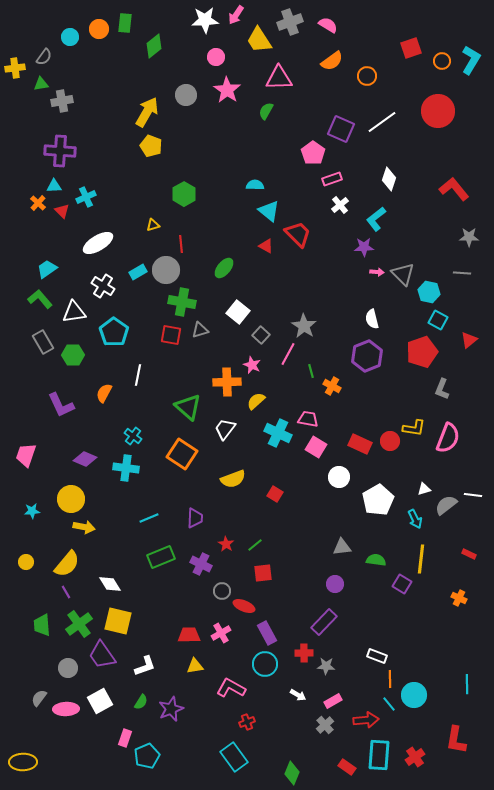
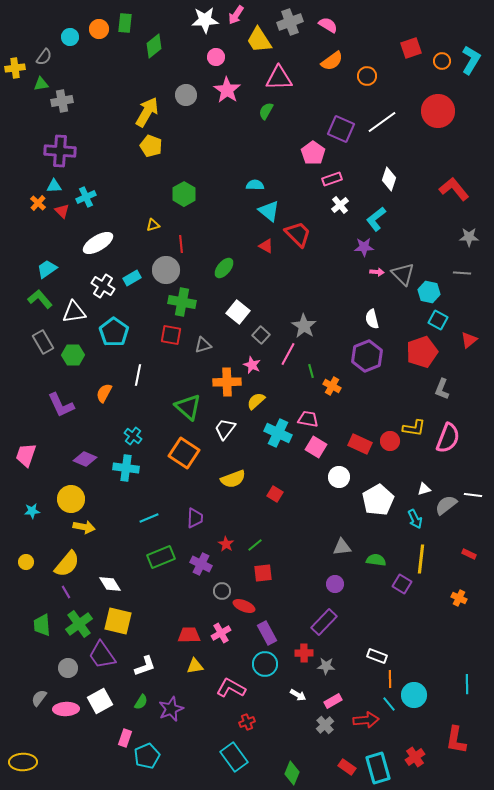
cyan rectangle at (138, 272): moved 6 px left, 6 px down
gray triangle at (200, 330): moved 3 px right, 15 px down
orange square at (182, 454): moved 2 px right, 1 px up
cyan rectangle at (379, 755): moved 1 px left, 13 px down; rotated 20 degrees counterclockwise
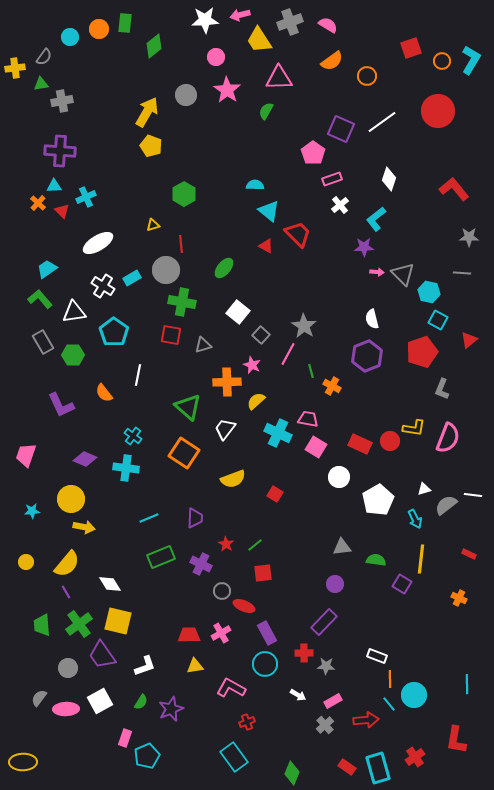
pink arrow at (236, 15): moved 4 px right; rotated 42 degrees clockwise
orange semicircle at (104, 393): rotated 66 degrees counterclockwise
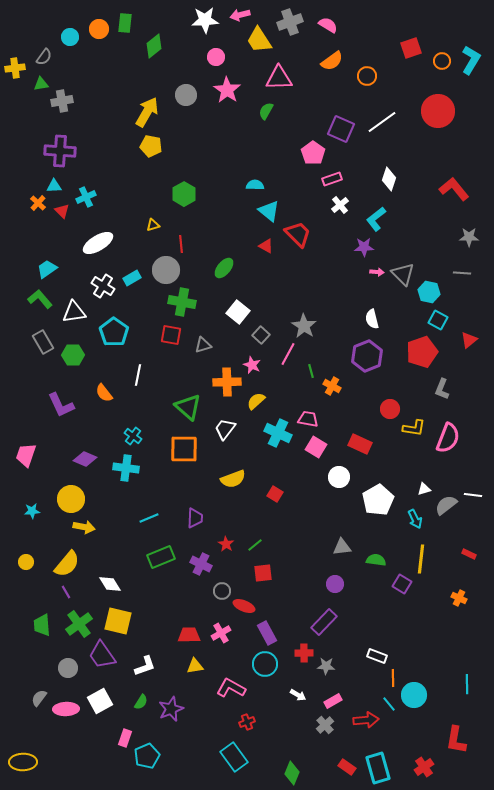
yellow pentagon at (151, 146): rotated 10 degrees counterclockwise
red circle at (390, 441): moved 32 px up
orange square at (184, 453): moved 4 px up; rotated 32 degrees counterclockwise
orange line at (390, 679): moved 3 px right, 1 px up
red cross at (415, 757): moved 9 px right, 10 px down
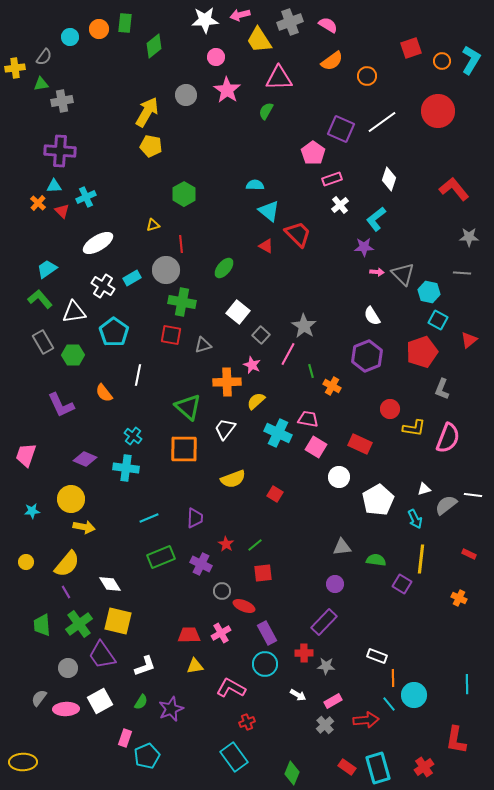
white semicircle at (372, 319): moved 3 px up; rotated 18 degrees counterclockwise
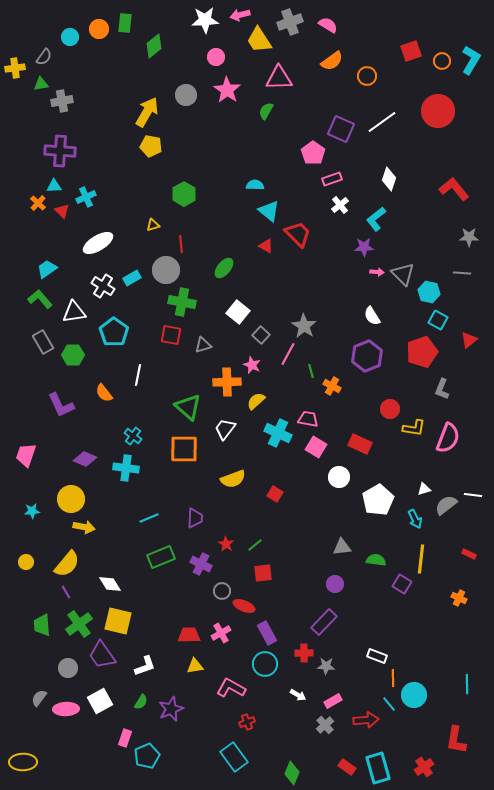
red square at (411, 48): moved 3 px down
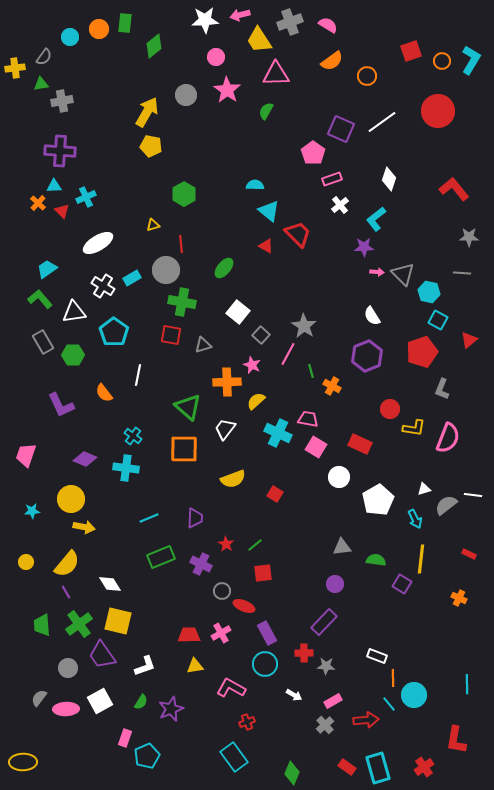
pink triangle at (279, 78): moved 3 px left, 4 px up
white arrow at (298, 695): moved 4 px left
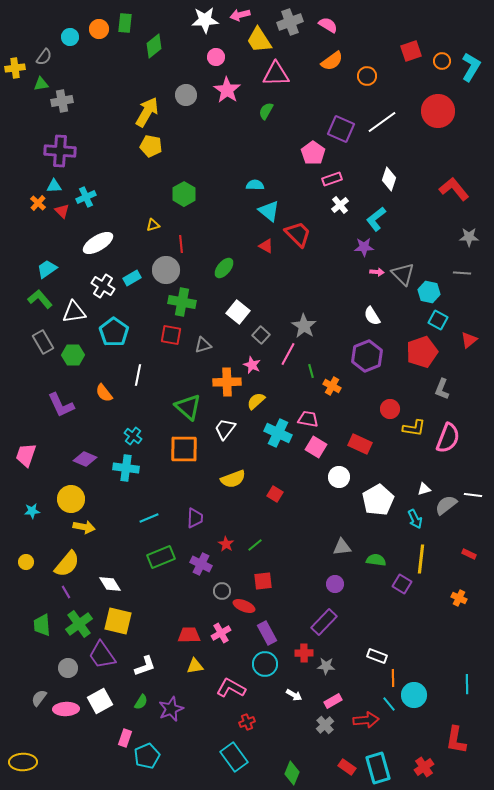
cyan L-shape at (471, 60): moved 7 px down
red square at (263, 573): moved 8 px down
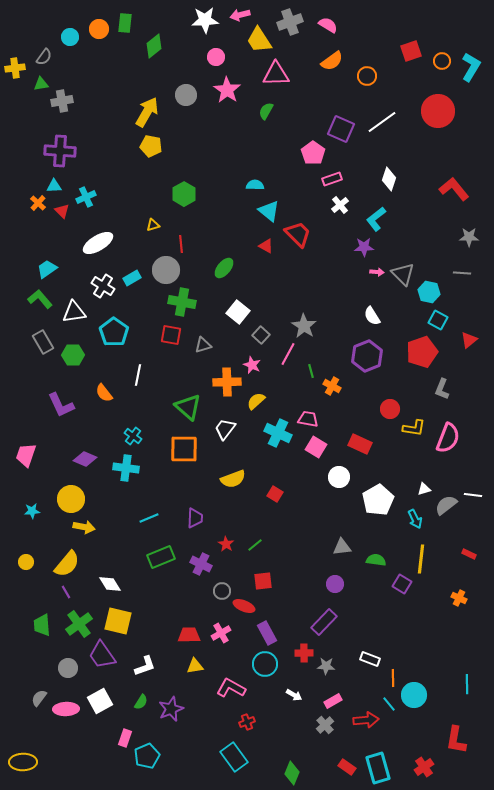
white rectangle at (377, 656): moved 7 px left, 3 px down
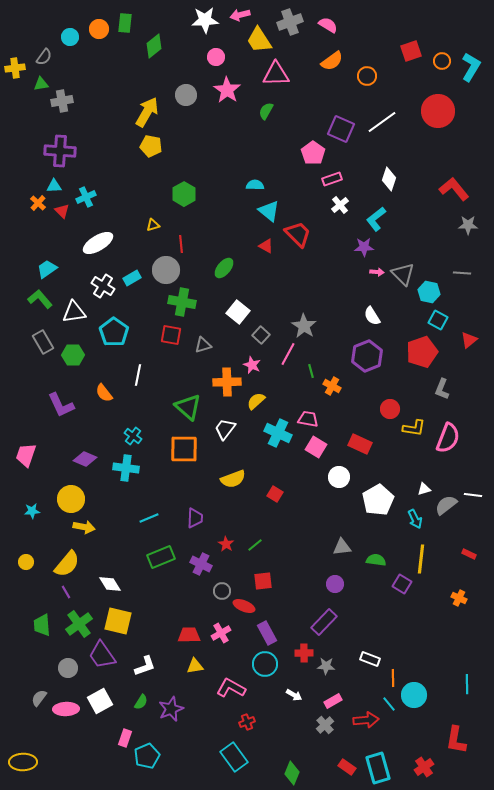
gray star at (469, 237): moved 1 px left, 12 px up
